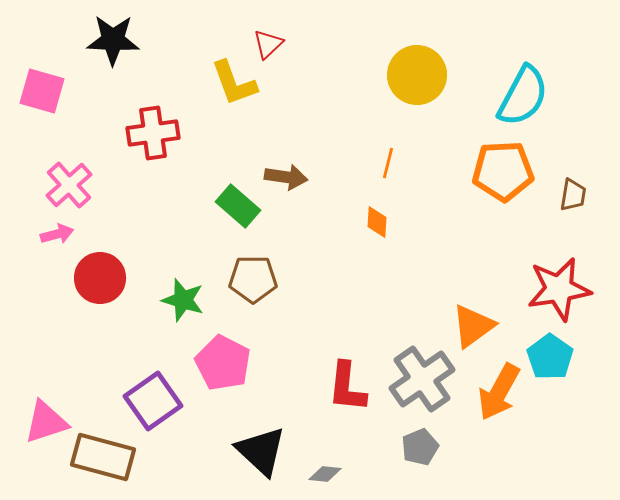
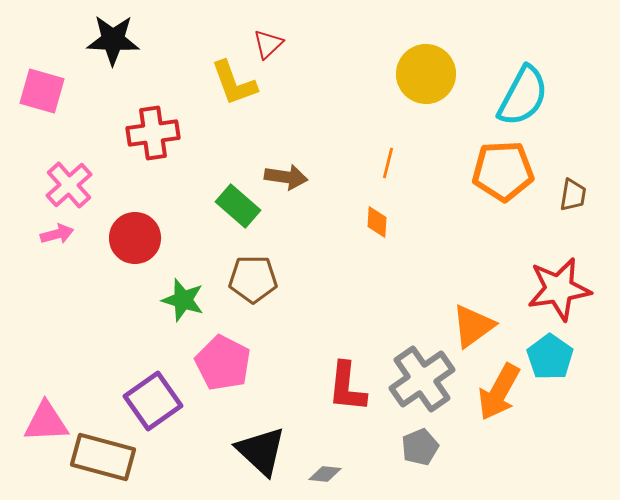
yellow circle: moved 9 px right, 1 px up
red circle: moved 35 px right, 40 px up
pink triangle: rotated 15 degrees clockwise
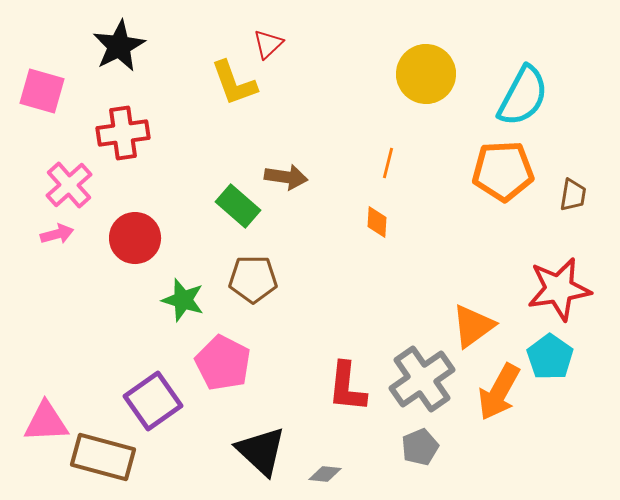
black star: moved 6 px right, 6 px down; rotated 30 degrees counterclockwise
red cross: moved 30 px left
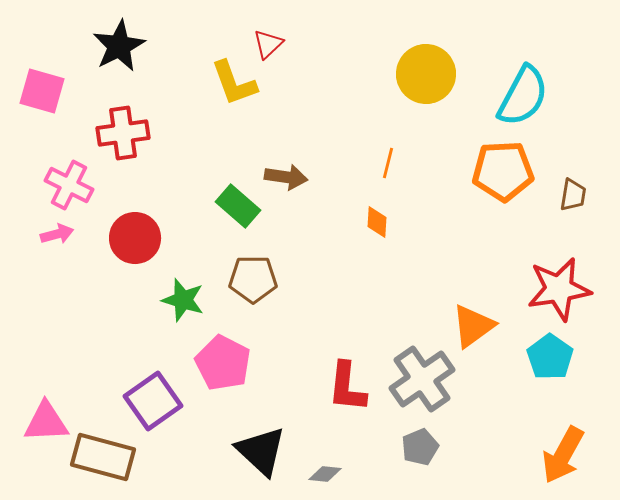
pink cross: rotated 21 degrees counterclockwise
orange arrow: moved 64 px right, 63 px down
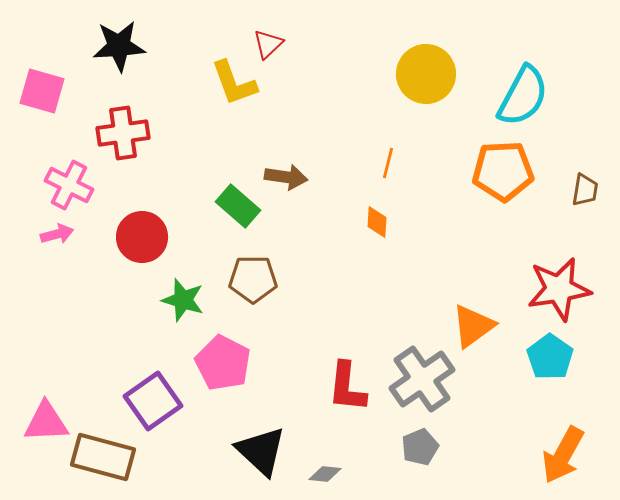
black star: rotated 24 degrees clockwise
brown trapezoid: moved 12 px right, 5 px up
red circle: moved 7 px right, 1 px up
